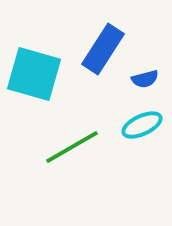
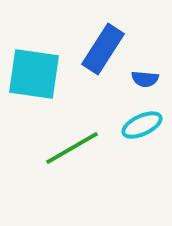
cyan square: rotated 8 degrees counterclockwise
blue semicircle: rotated 20 degrees clockwise
green line: moved 1 px down
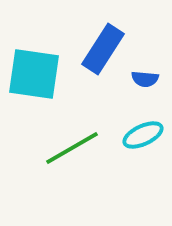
cyan ellipse: moved 1 px right, 10 px down
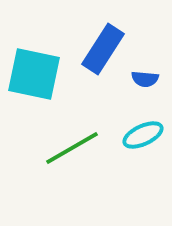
cyan square: rotated 4 degrees clockwise
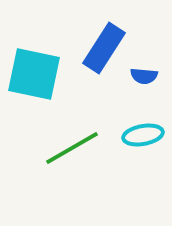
blue rectangle: moved 1 px right, 1 px up
blue semicircle: moved 1 px left, 3 px up
cyan ellipse: rotated 15 degrees clockwise
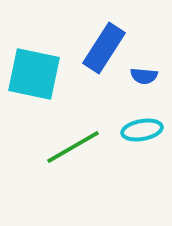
cyan ellipse: moved 1 px left, 5 px up
green line: moved 1 px right, 1 px up
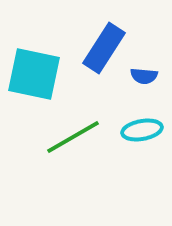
green line: moved 10 px up
